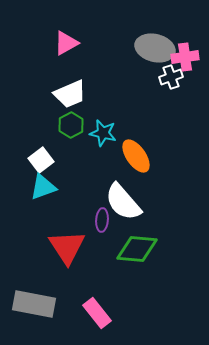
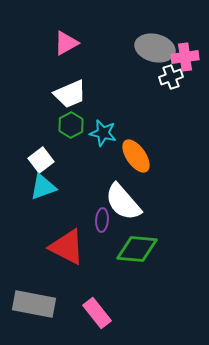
red triangle: rotated 30 degrees counterclockwise
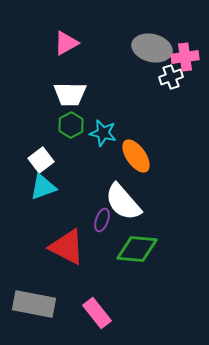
gray ellipse: moved 3 px left
white trapezoid: rotated 24 degrees clockwise
purple ellipse: rotated 15 degrees clockwise
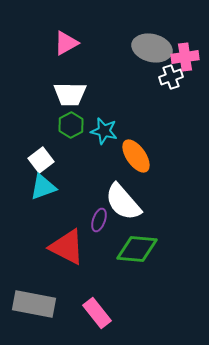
cyan star: moved 1 px right, 2 px up
purple ellipse: moved 3 px left
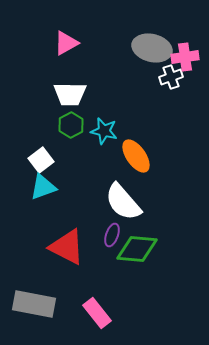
purple ellipse: moved 13 px right, 15 px down
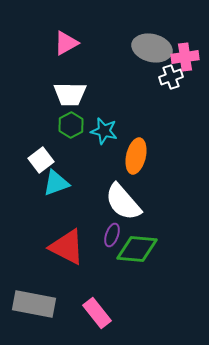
orange ellipse: rotated 48 degrees clockwise
cyan triangle: moved 13 px right, 4 px up
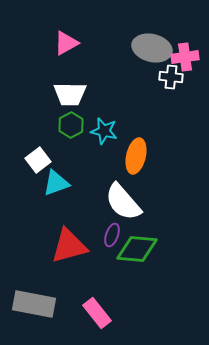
white cross: rotated 25 degrees clockwise
white square: moved 3 px left
red triangle: moved 2 px right, 1 px up; rotated 42 degrees counterclockwise
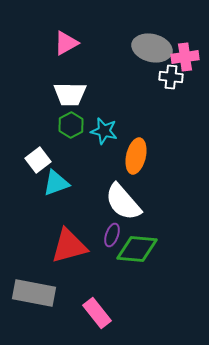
gray rectangle: moved 11 px up
